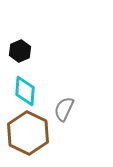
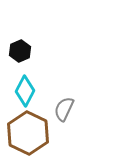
cyan diamond: rotated 24 degrees clockwise
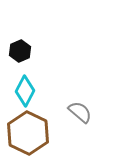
gray semicircle: moved 16 px right, 3 px down; rotated 105 degrees clockwise
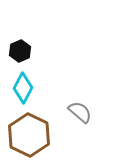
cyan diamond: moved 2 px left, 3 px up
brown hexagon: moved 1 px right, 2 px down
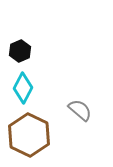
gray semicircle: moved 2 px up
